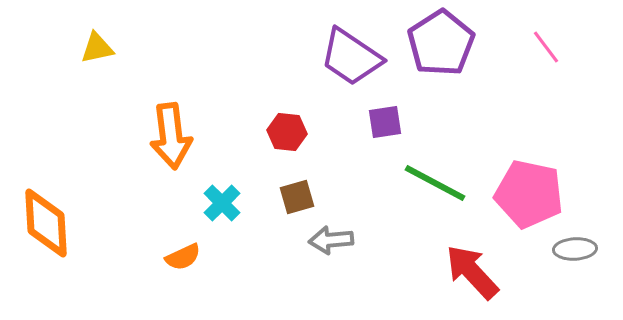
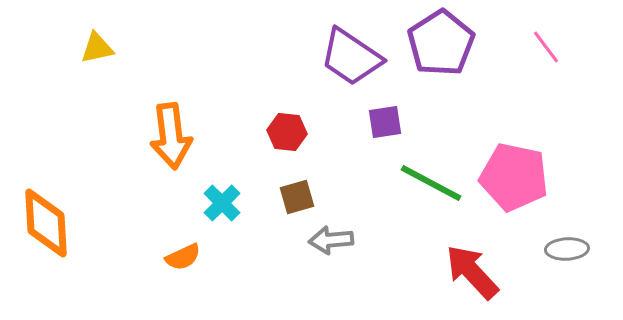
green line: moved 4 px left
pink pentagon: moved 15 px left, 17 px up
gray ellipse: moved 8 px left
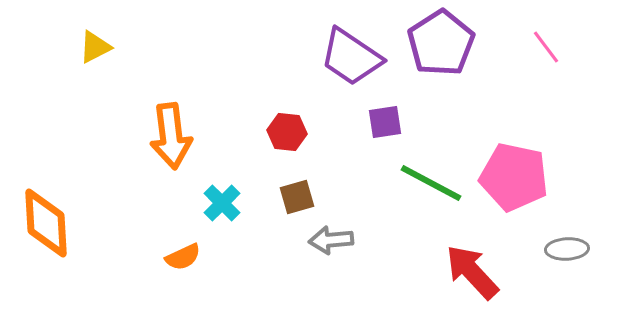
yellow triangle: moved 2 px left, 1 px up; rotated 15 degrees counterclockwise
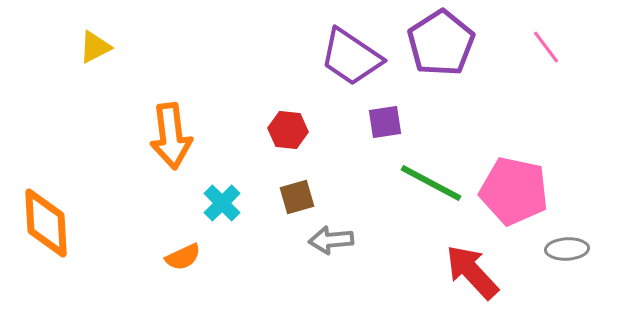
red hexagon: moved 1 px right, 2 px up
pink pentagon: moved 14 px down
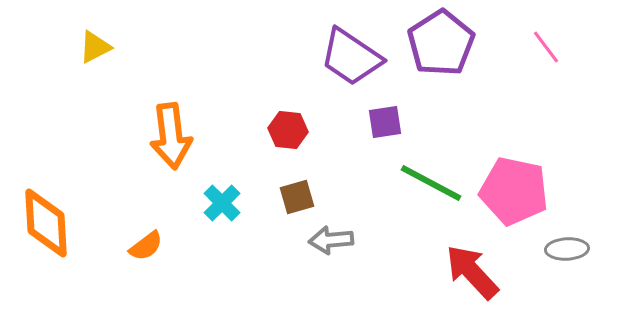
orange semicircle: moved 37 px left, 11 px up; rotated 12 degrees counterclockwise
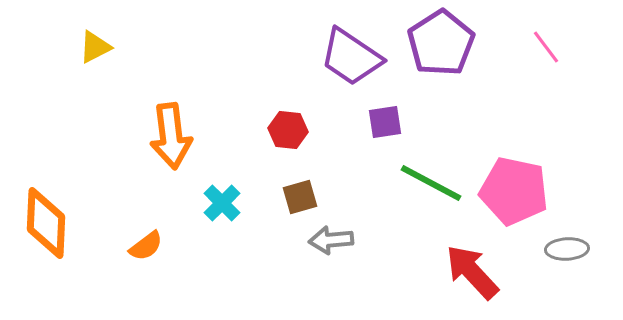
brown square: moved 3 px right
orange diamond: rotated 6 degrees clockwise
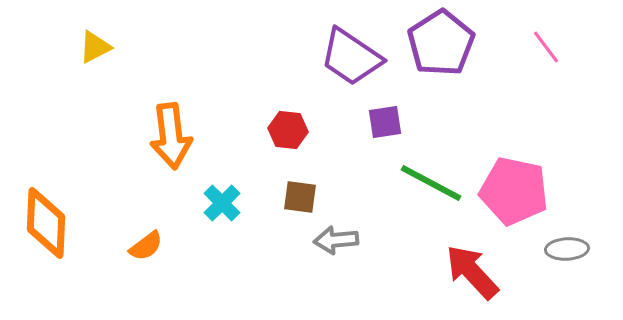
brown square: rotated 24 degrees clockwise
gray arrow: moved 5 px right
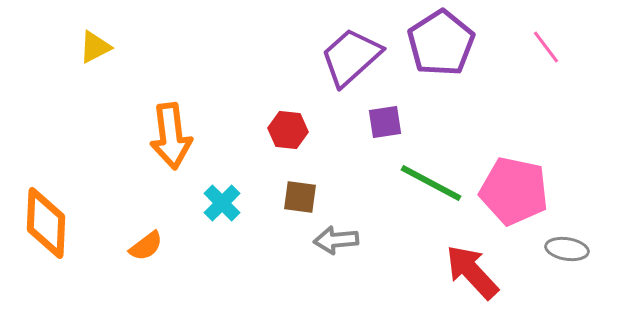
purple trapezoid: rotated 104 degrees clockwise
gray ellipse: rotated 12 degrees clockwise
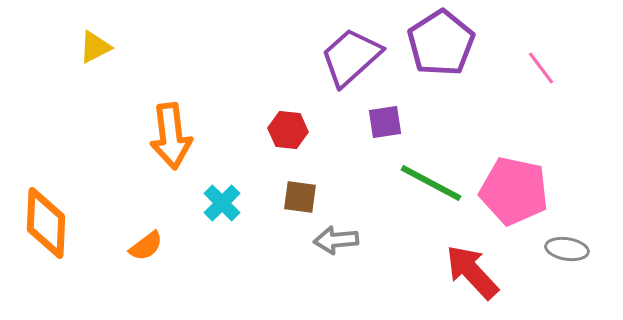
pink line: moved 5 px left, 21 px down
